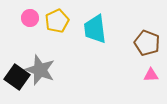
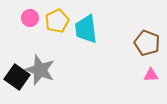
cyan trapezoid: moved 9 px left
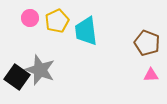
cyan trapezoid: moved 2 px down
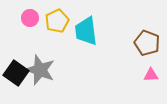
black square: moved 1 px left, 4 px up
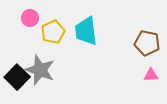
yellow pentagon: moved 4 px left, 11 px down
brown pentagon: rotated 10 degrees counterclockwise
black square: moved 1 px right, 4 px down; rotated 10 degrees clockwise
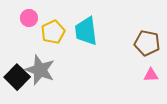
pink circle: moved 1 px left
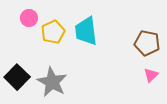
gray star: moved 12 px right, 12 px down; rotated 8 degrees clockwise
pink triangle: rotated 42 degrees counterclockwise
